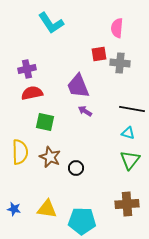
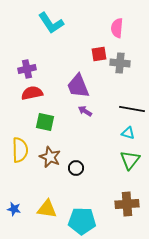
yellow semicircle: moved 2 px up
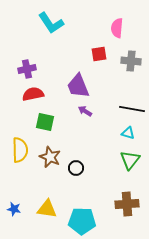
gray cross: moved 11 px right, 2 px up
red semicircle: moved 1 px right, 1 px down
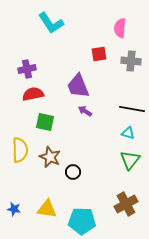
pink semicircle: moved 3 px right
black circle: moved 3 px left, 4 px down
brown cross: moved 1 px left; rotated 25 degrees counterclockwise
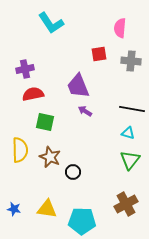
purple cross: moved 2 px left
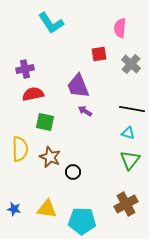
gray cross: moved 3 px down; rotated 36 degrees clockwise
yellow semicircle: moved 1 px up
